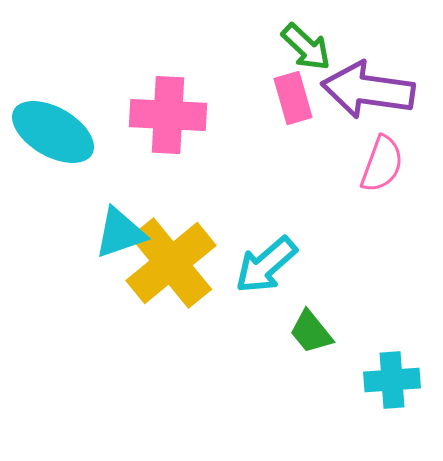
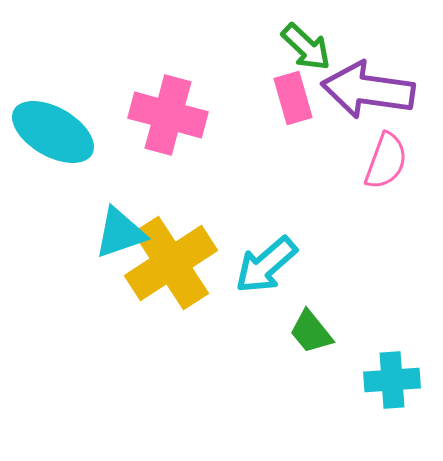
pink cross: rotated 12 degrees clockwise
pink semicircle: moved 4 px right, 3 px up
yellow cross: rotated 6 degrees clockwise
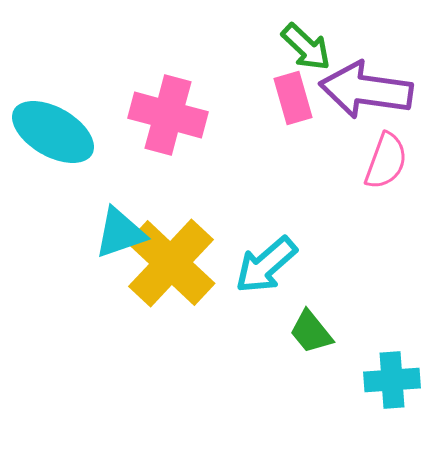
purple arrow: moved 2 px left
yellow cross: rotated 14 degrees counterclockwise
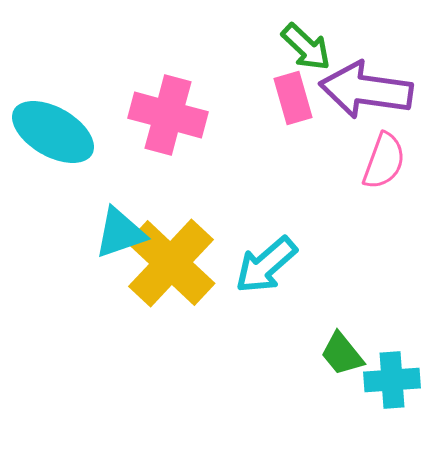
pink semicircle: moved 2 px left
green trapezoid: moved 31 px right, 22 px down
